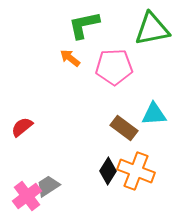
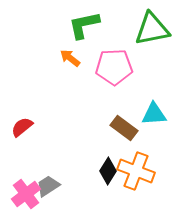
pink cross: moved 1 px left, 2 px up
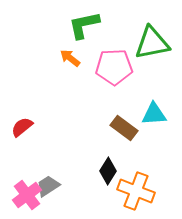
green triangle: moved 14 px down
orange cross: moved 20 px down
pink cross: moved 1 px right, 1 px down
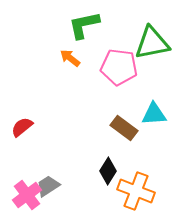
pink pentagon: moved 5 px right; rotated 9 degrees clockwise
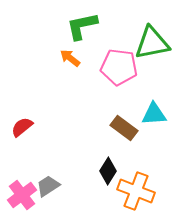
green L-shape: moved 2 px left, 1 px down
pink cross: moved 5 px left
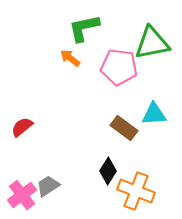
green L-shape: moved 2 px right, 2 px down
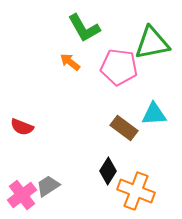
green L-shape: rotated 108 degrees counterclockwise
orange arrow: moved 4 px down
red semicircle: rotated 120 degrees counterclockwise
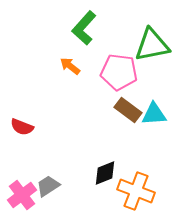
green L-shape: rotated 72 degrees clockwise
green triangle: moved 2 px down
orange arrow: moved 4 px down
pink pentagon: moved 5 px down
brown rectangle: moved 4 px right, 18 px up
black diamond: moved 3 px left, 2 px down; rotated 36 degrees clockwise
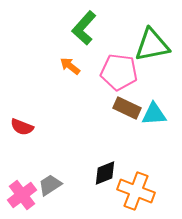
brown rectangle: moved 1 px left, 2 px up; rotated 12 degrees counterclockwise
gray trapezoid: moved 2 px right, 1 px up
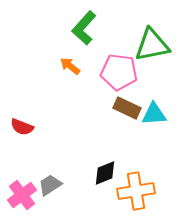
orange cross: rotated 30 degrees counterclockwise
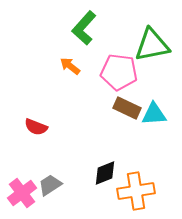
red semicircle: moved 14 px right
pink cross: moved 2 px up
